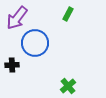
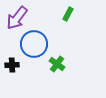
blue circle: moved 1 px left, 1 px down
green cross: moved 11 px left, 22 px up; rotated 14 degrees counterclockwise
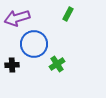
purple arrow: rotated 35 degrees clockwise
green cross: rotated 21 degrees clockwise
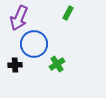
green rectangle: moved 1 px up
purple arrow: moved 2 px right; rotated 50 degrees counterclockwise
black cross: moved 3 px right
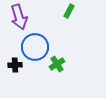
green rectangle: moved 1 px right, 2 px up
purple arrow: moved 1 px up; rotated 40 degrees counterclockwise
blue circle: moved 1 px right, 3 px down
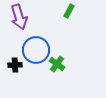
blue circle: moved 1 px right, 3 px down
green cross: rotated 21 degrees counterclockwise
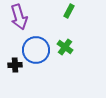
green cross: moved 8 px right, 17 px up
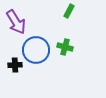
purple arrow: moved 3 px left, 5 px down; rotated 15 degrees counterclockwise
green cross: rotated 21 degrees counterclockwise
